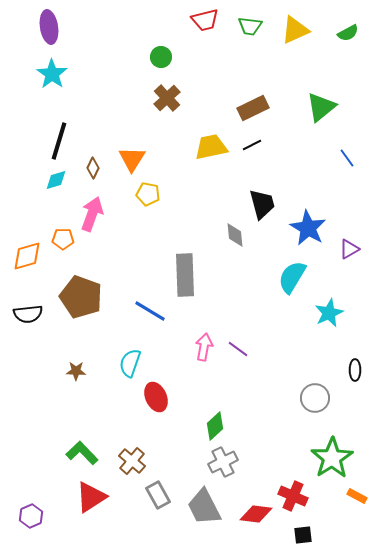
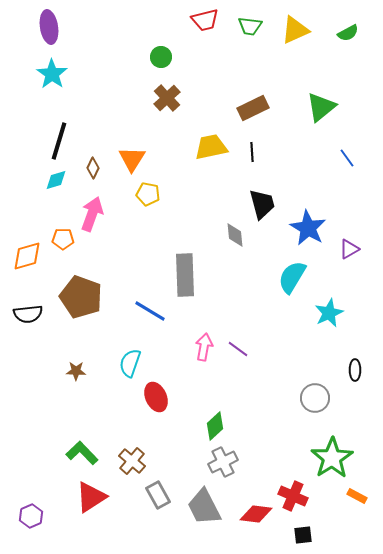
black line at (252, 145): moved 7 px down; rotated 66 degrees counterclockwise
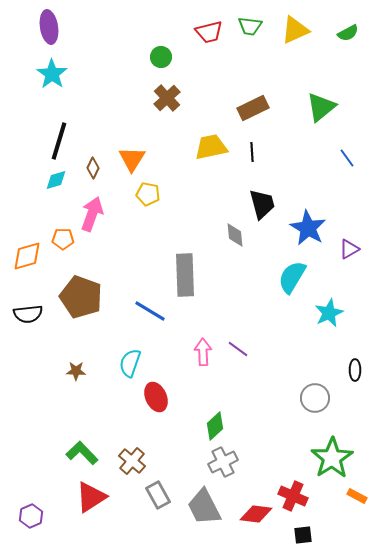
red trapezoid at (205, 20): moved 4 px right, 12 px down
pink arrow at (204, 347): moved 1 px left, 5 px down; rotated 12 degrees counterclockwise
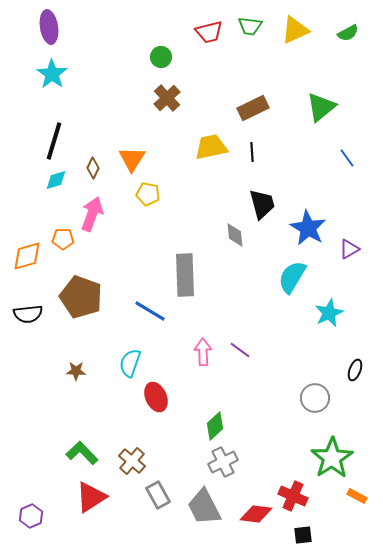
black line at (59, 141): moved 5 px left
purple line at (238, 349): moved 2 px right, 1 px down
black ellipse at (355, 370): rotated 20 degrees clockwise
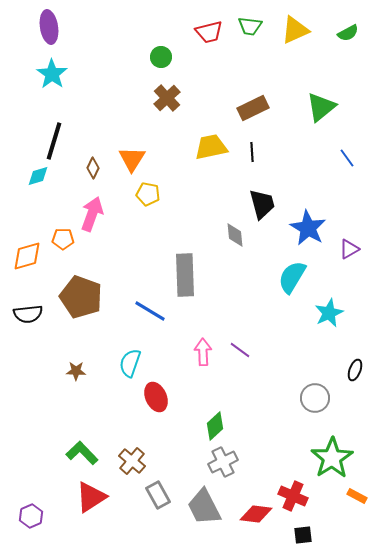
cyan diamond at (56, 180): moved 18 px left, 4 px up
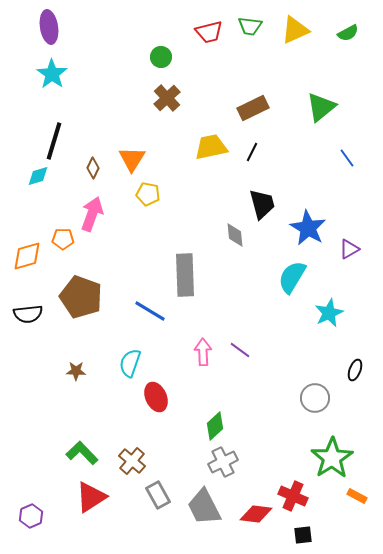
black line at (252, 152): rotated 30 degrees clockwise
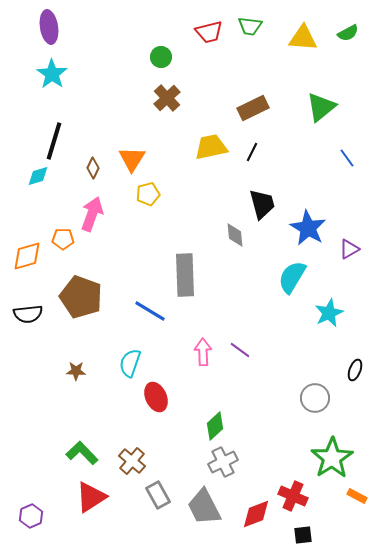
yellow triangle at (295, 30): moved 8 px right, 8 px down; rotated 28 degrees clockwise
yellow pentagon at (148, 194): rotated 25 degrees counterclockwise
red diamond at (256, 514): rotated 28 degrees counterclockwise
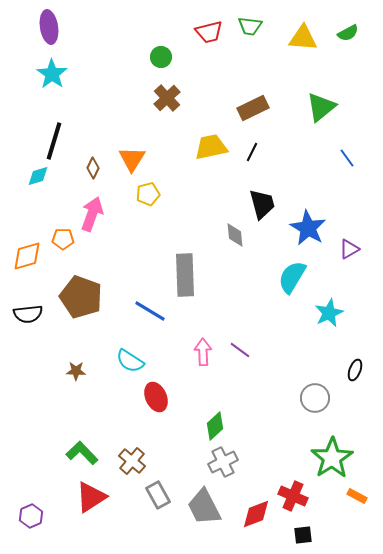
cyan semicircle at (130, 363): moved 2 px up; rotated 76 degrees counterclockwise
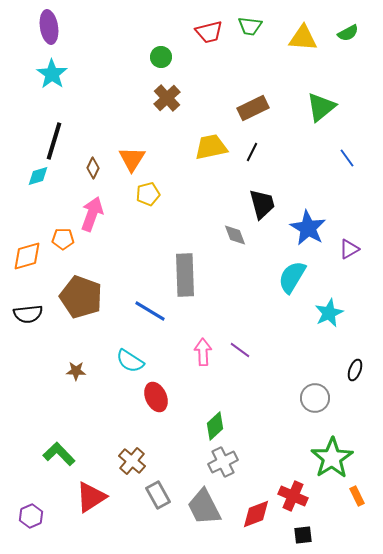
gray diamond at (235, 235): rotated 15 degrees counterclockwise
green L-shape at (82, 453): moved 23 px left, 1 px down
orange rectangle at (357, 496): rotated 36 degrees clockwise
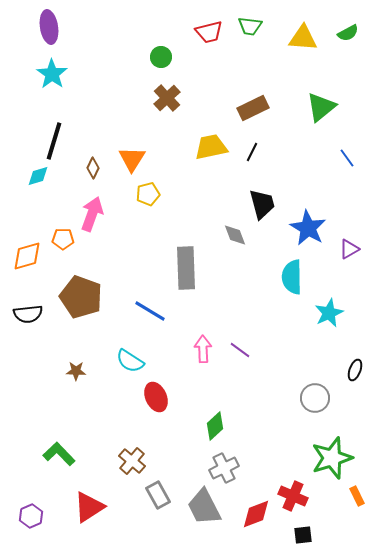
gray rectangle at (185, 275): moved 1 px right, 7 px up
cyan semicircle at (292, 277): rotated 32 degrees counterclockwise
pink arrow at (203, 352): moved 3 px up
green star at (332, 458): rotated 15 degrees clockwise
gray cross at (223, 462): moved 1 px right, 6 px down
red triangle at (91, 497): moved 2 px left, 10 px down
